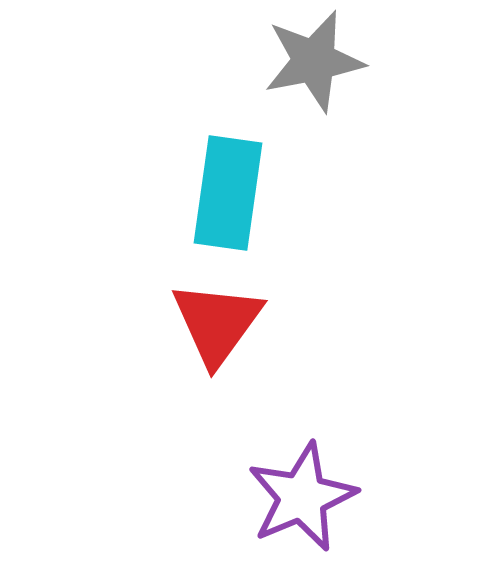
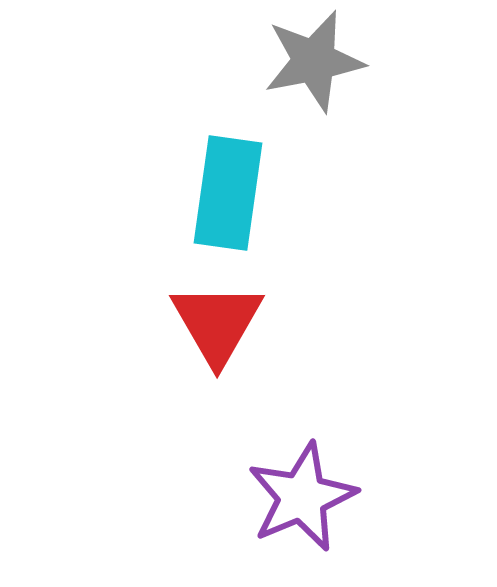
red triangle: rotated 6 degrees counterclockwise
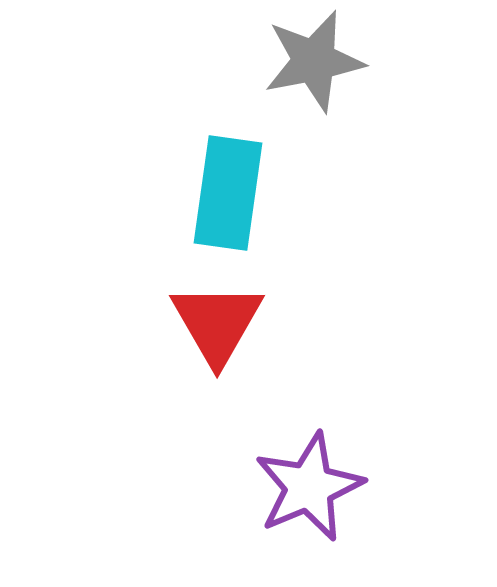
purple star: moved 7 px right, 10 px up
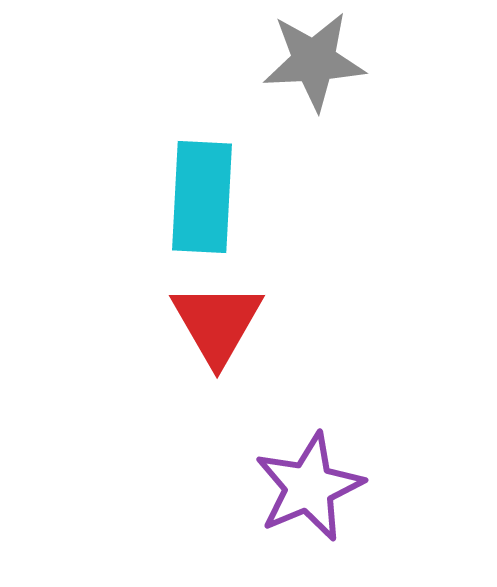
gray star: rotated 8 degrees clockwise
cyan rectangle: moved 26 px left, 4 px down; rotated 5 degrees counterclockwise
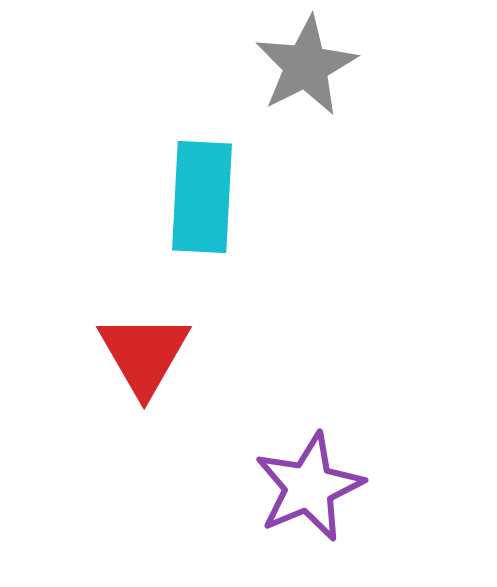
gray star: moved 8 px left, 5 px down; rotated 24 degrees counterclockwise
red triangle: moved 73 px left, 31 px down
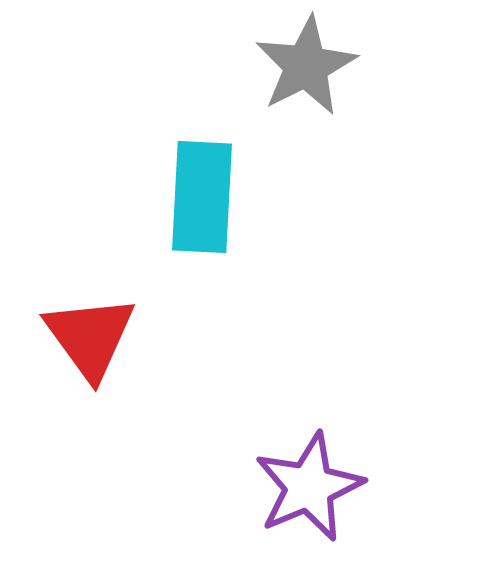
red triangle: moved 54 px left, 17 px up; rotated 6 degrees counterclockwise
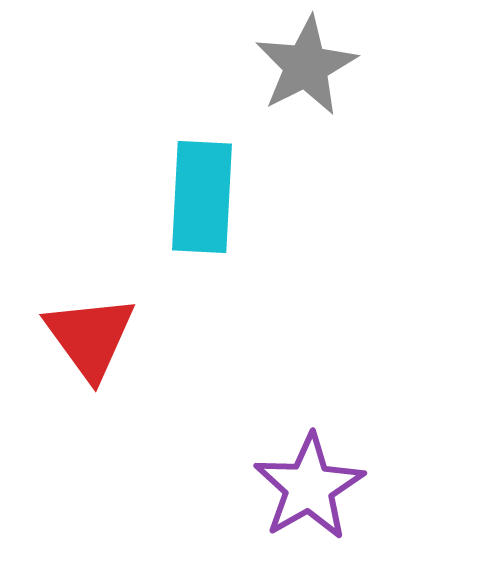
purple star: rotated 7 degrees counterclockwise
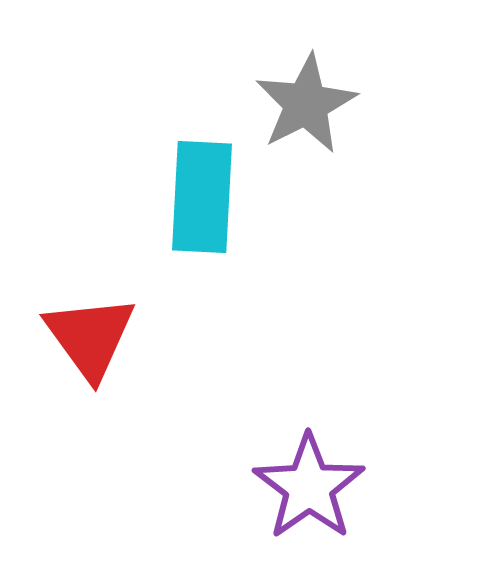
gray star: moved 38 px down
purple star: rotated 5 degrees counterclockwise
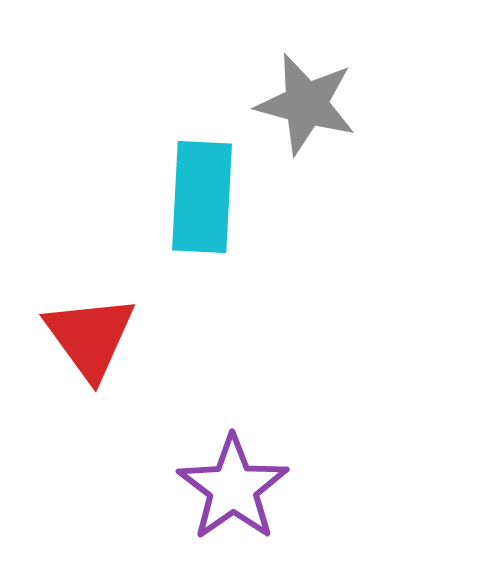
gray star: rotated 30 degrees counterclockwise
purple star: moved 76 px left, 1 px down
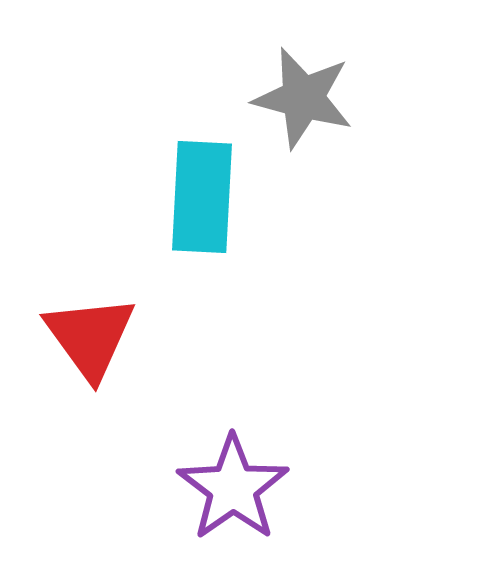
gray star: moved 3 px left, 6 px up
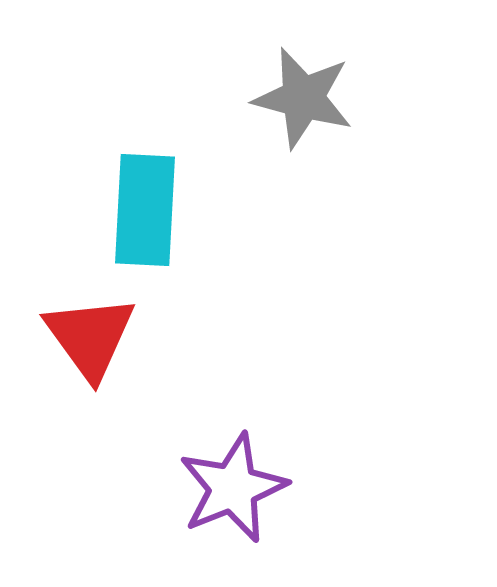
cyan rectangle: moved 57 px left, 13 px down
purple star: rotated 13 degrees clockwise
